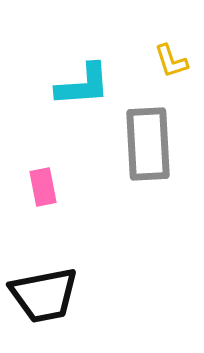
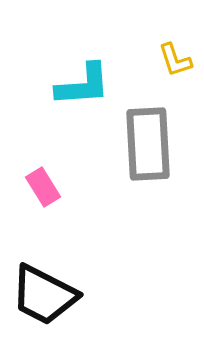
yellow L-shape: moved 4 px right, 1 px up
pink rectangle: rotated 21 degrees counterclockwise
black trapezoid: rotated 38 degrees clockwise
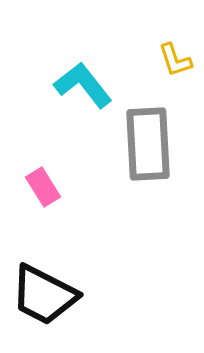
cyan L-shape: rotated 124 degrees counterclockwise
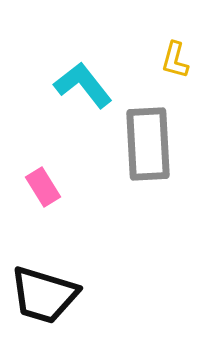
yellow L-shape: rotated 33 degrees clockwise
black trapezoid: rotated 10 degrees counterclockwise
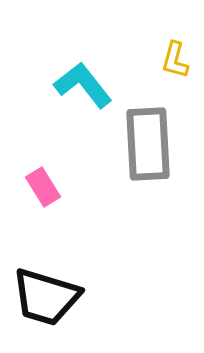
black trapezoid: moved 2 px right, 2 px down
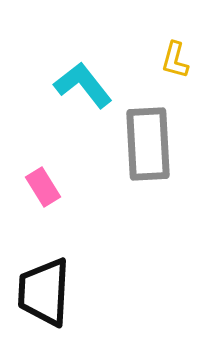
black trapezoid: moved 2 px left, 5 px up; rotated 76 degrees clockwise
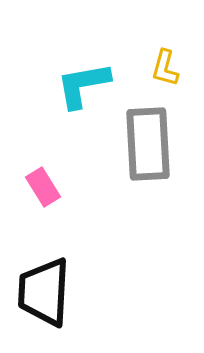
yellow L-shape: moved 10 px left, 8 px down
cyan L-shape: rotated 62 degrees counterclockwise
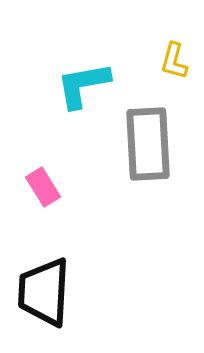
yellow L-shape: moved 9 px right, 7 px up
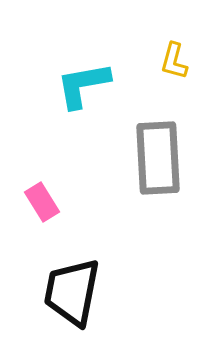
gray rectangle: moved 10 px right, 14 px down
pink rectangle: moved 1 px left, 15 px down
black trapezoid: moved 28 px right; rotated 8 degrees clockwise
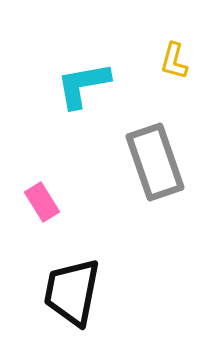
gray rectangle: moved 3 px left, 4 px down; rotated 16 degrees counterclockwise
